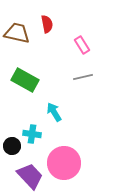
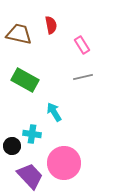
red semicircle: moved 4 px right, 1 px down
brown trapezoid: moved 2 px right, 1 px down
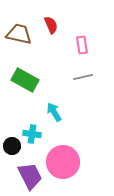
red semicircle: rotated 12 degrees counterclockwise
pink rectangle: rotated 24 degrees clockwise
pink circle: moved 1 px left, 1 px up
purple trapezoid: rotated 16 degrees clockwise
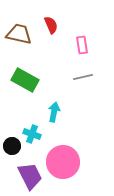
cyan arrow: rotated 42 degrees clockwise
cyan cross: rotated 12 degrees clockwise
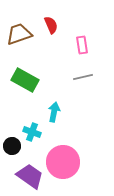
brown trapezoid: rotated 32 degrees counterclockwise
cyan cross: moved 2 px up
purple trapezoid: rotated 28 degrees counterclockwise
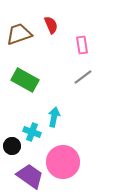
gray line: rotated 24 degrees counterclockwise
cyan arrow: moved 5 px down
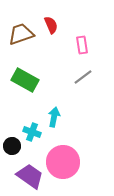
brown trapezoid: moved 2 px right
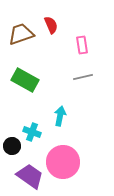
gray line: rotated 24 degrees clockwise
cyan arrow: moved 6 px right, 1 px up
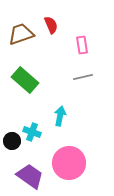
green rectangle: rotated 12 degrees clockwise
black circle: moved 5 px up
pink circle: moved 6 px right, 1 px down
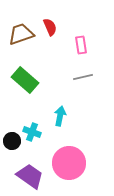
red semicircle: moved 1 px left, 2 px down
pink rectangle: moved 1 px left
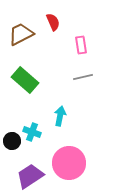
red semicircle: moved 3 px right, 5 px up
brown trapezoid: rotated 8 degrees counterclockwise
purple trapezoid: rotated 68 degrees counterclockwise
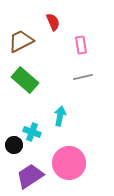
brown trapezoid: moved 7 px down
black circle: moved 2 px right, 4 px down
